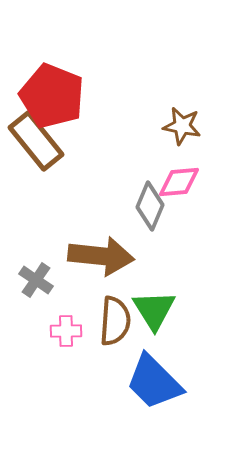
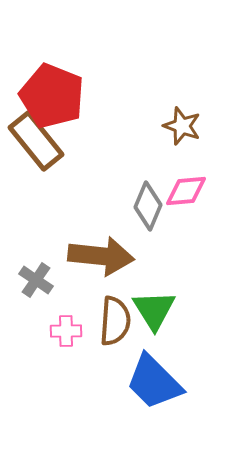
brown star: rotated 9 degrees clockwise
pink diamond: moved 7 px right, 9 px down
gray diamond: moved 2 px left
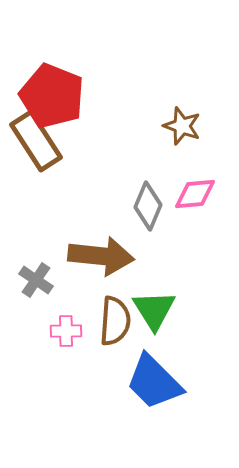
brown rectangle: rotated 6 degrees clockwise
pink diamond: moved 9 px right, 3 px down
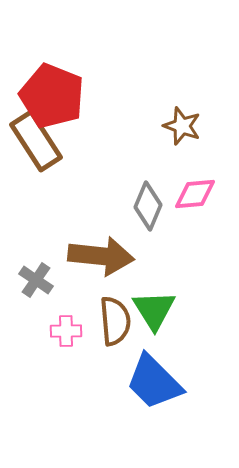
brown semicircle: rotated 9 degrees counterclockwise
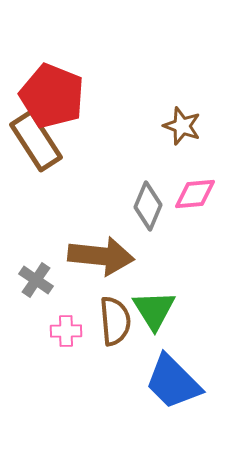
blue trapezoid: moved 19 px right
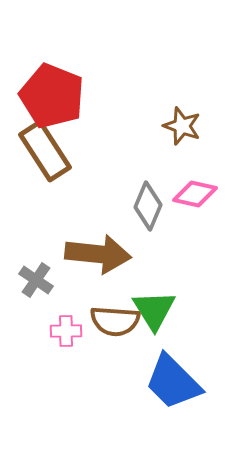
brown rectangle: moved 9 px right, 10 px down
pink diamond: rotated 18 degrees clockwise
brown arrow: moved 3 px left, 2 px up
brown semicircle: rotated 99 degrees clockwise
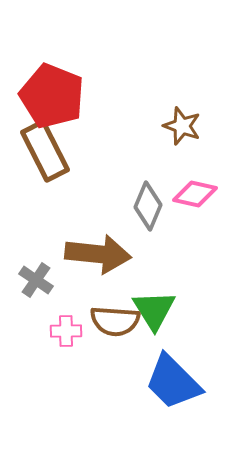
brown rectangle: rotated 6 degrees clockwise
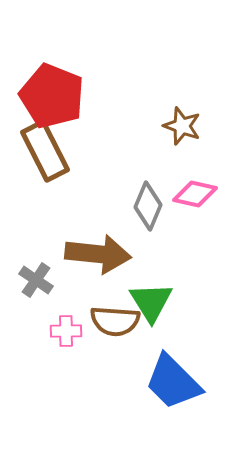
green triangle: moved 3 px left, 8 px up
